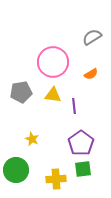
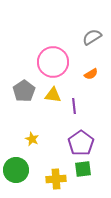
gray pentagon: moved 3 px right, 1 px up; rotated 25 degrees counterclockwise
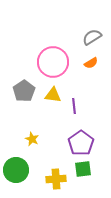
orange semicircle: moved 11 px up
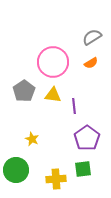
purple pentagon: moved 6 px right, 5 px up
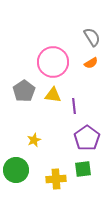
gray semicircle: rotated 90 degrees clockwise
yellow star: moved 2 px right, 1 px down; rotated 24 degrees clockwise
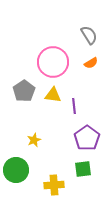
gray semicircle: moved 3 px left, 2 px up
yellow cross: moved 2 px left, 6 px down
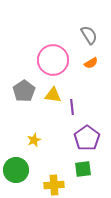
pink circle: moved 2 px up
purple line: moved 2 px left, 1 px down
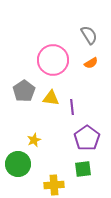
yellow triangle: moved 2 px left, 3 px down
green circle: moved 2 px right, 6 px up
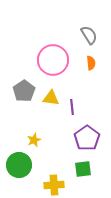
orange semicircle: rotated 64 degrees counterclockwise
green circle: moved 1 px right, 1 px down
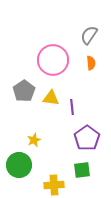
gray semicircle: rotated 114 degrees counterclockwise
green square: moved 1 px left, 1 px down
